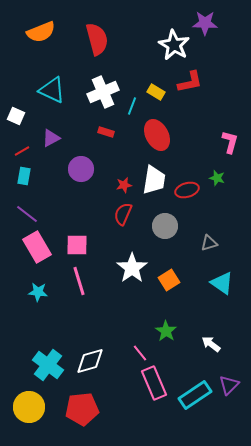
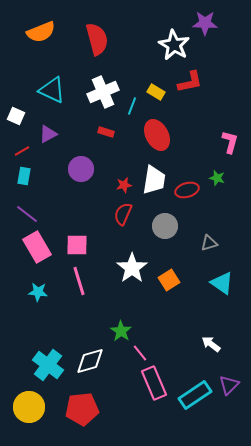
purple triangle at (51, 138): moved 3 px left, 4 px up
green star at (166, 331): moved 45 px left
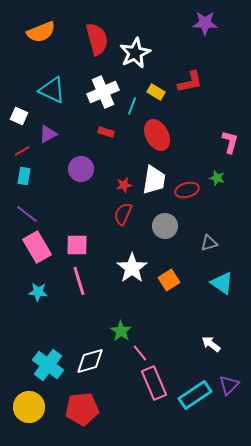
white star at (174, 45): moved 39 px left, 8 px down; rotated 16 degrees clockwise
white square at (16, 116): moved 3 px right
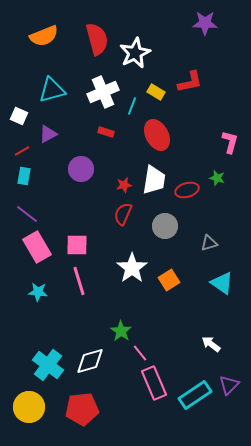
orange semicircle at (41, 32): moved 3 px right, 4 px down
cyan triangle at (52, 90): rotated 40 degrees counterclockwise
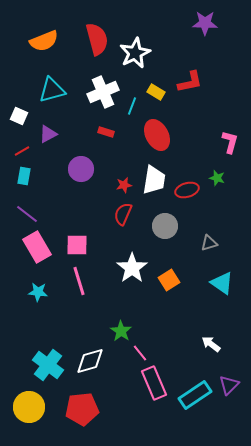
orange semicircle at (44, 36): moved 5 px down
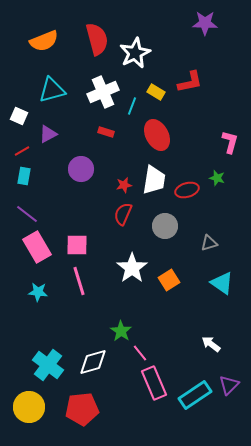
white diamond at (90, 361): moved 3 px right, 1 px down
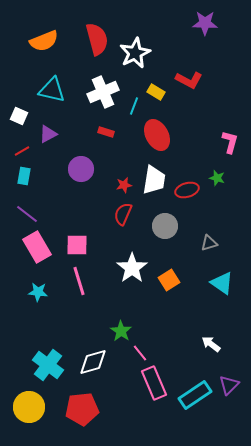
red L-shape at (190, 82): moved 1 px left, 2 px up; rotated 40 degrees clockwise
cyan triangle at (52, 90): rotated 28 degrees clockwise
cyan line at (132, 106): moved 2 px right
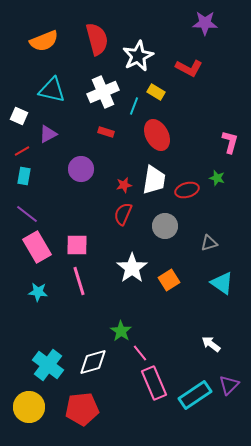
white star at (135, 53): moved 3 px right, 3 px down
red L-shape at (189, 80): moved 12 px up
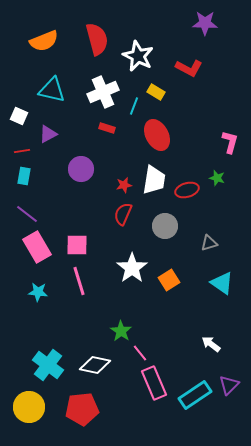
white star at (138, 56): rotated 20 degrees counterclockwise
red rectangle at (106, 132): moved 1 px right, 4 px up
red line at (22, 151): rotated 21 degrees clockwise
white diamond at (93, 362): moved 2 px right, 3 px down; rotated 28 degrees clockwise
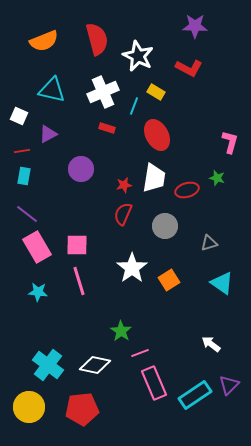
purple star at (205, 23): moved 10 px left, 3 px down
white trapezoid at (154, 180): moved 2 px up
pink line at (140, 353): rotated 72 degrees counterclockwise
